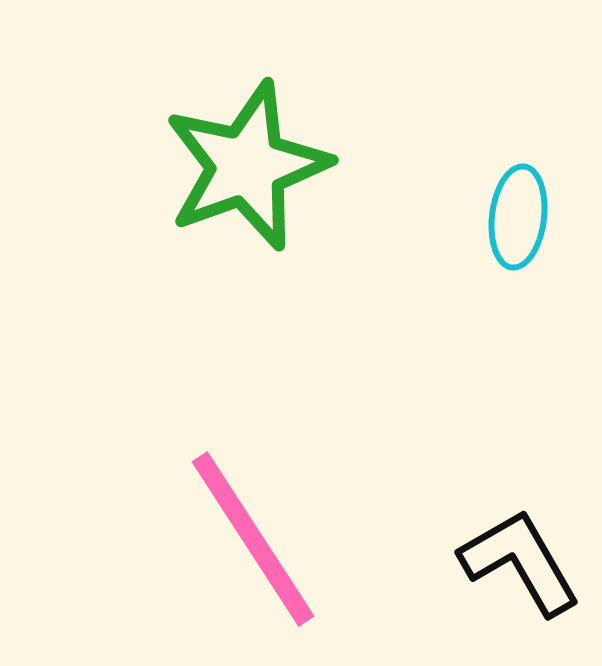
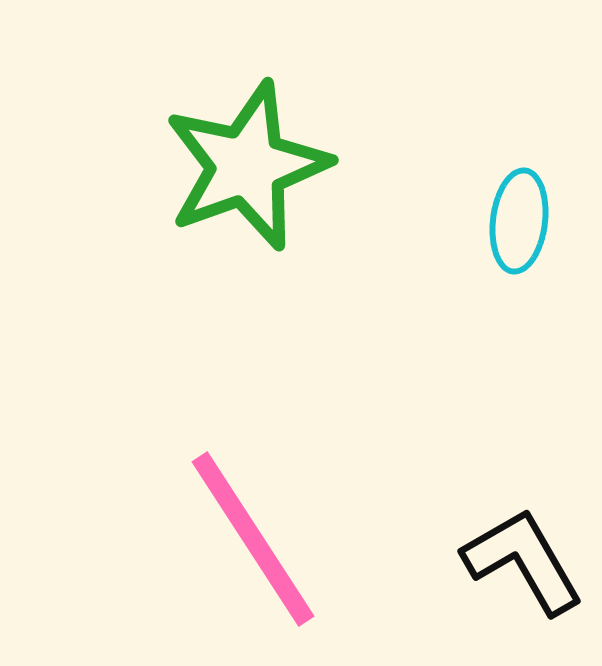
cyan ellipse: moved 1 px right, 4 px down
black L-shape: moved 3 px right, 1 px up
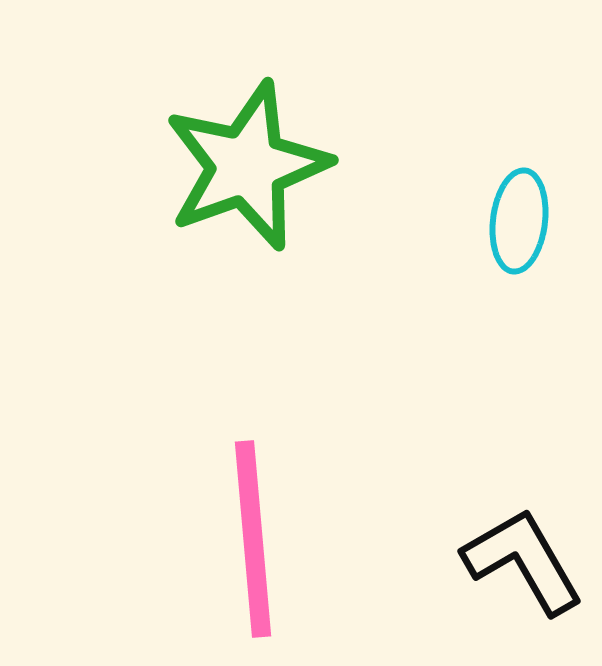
pink line: rotated 28 degrees clockwise
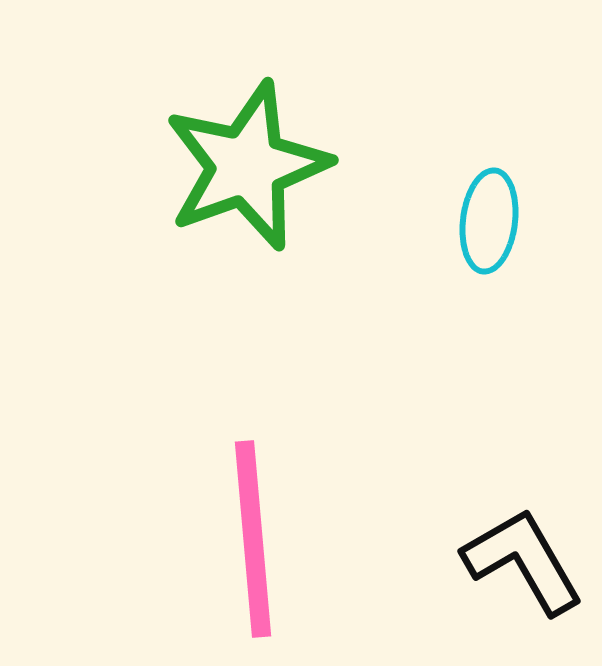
cyan ellipse: moved 30 px left
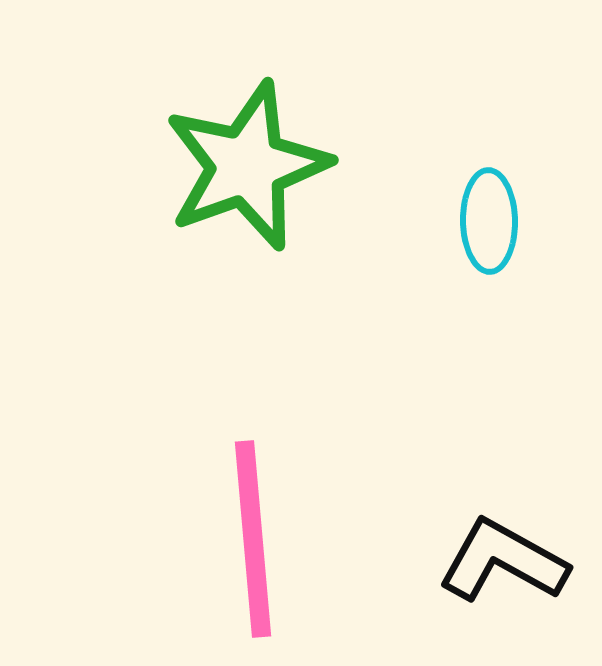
cyan ellipse: rotated 8 degrees counterclockwise
black L-shape: moved 20 px left; rotated 31 degrees counterclockwise
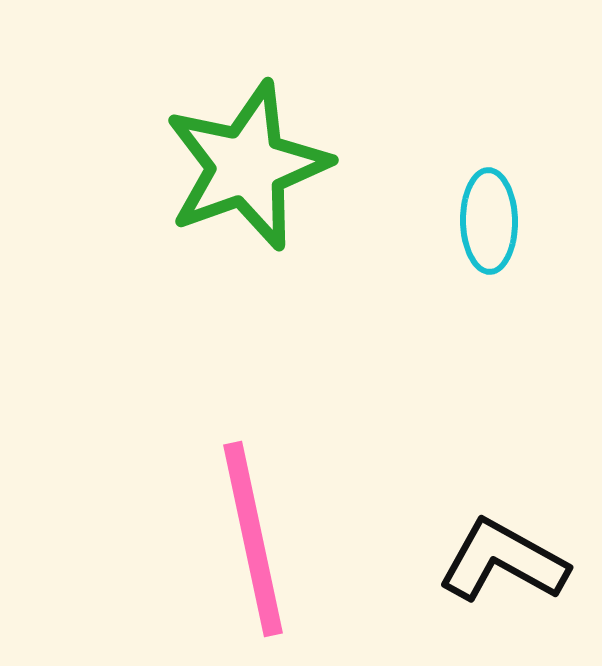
pink line: rotated 7 degrees counterclockwise
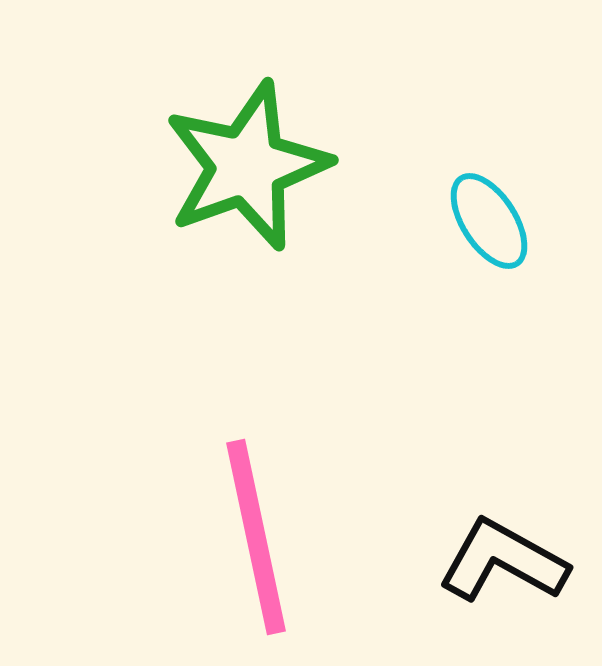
cyan ellipse: rotated 32 degrees counterclockwise
pink line: moved 3 px right, 2 px up
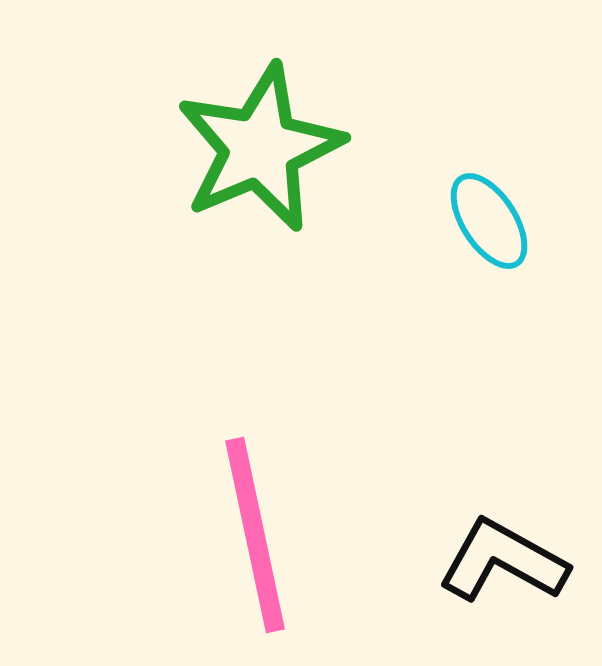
green star: moved 13 px right, 18 px up; rotated 3 degrees counterclockwise
pink line: moved 1 px left, 2 px up
